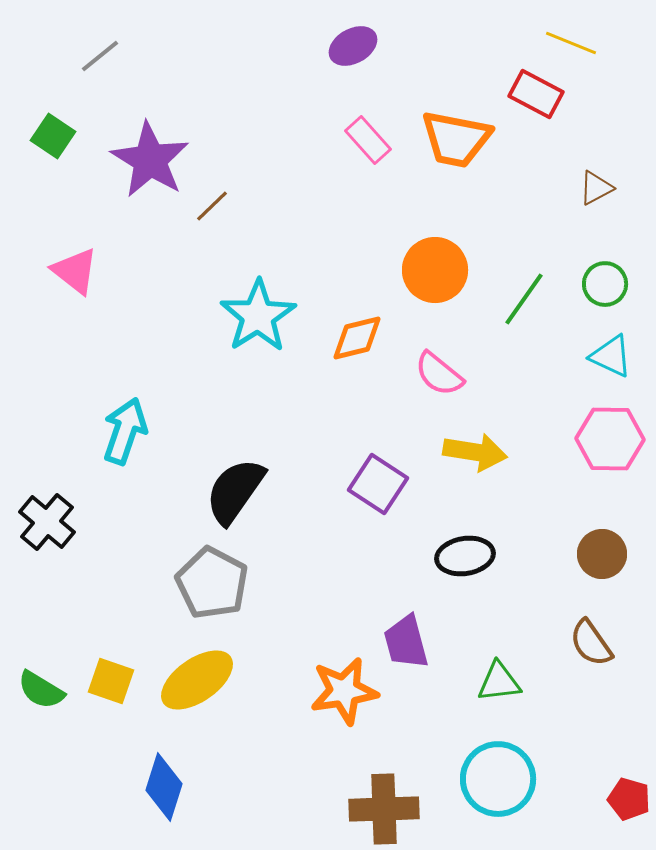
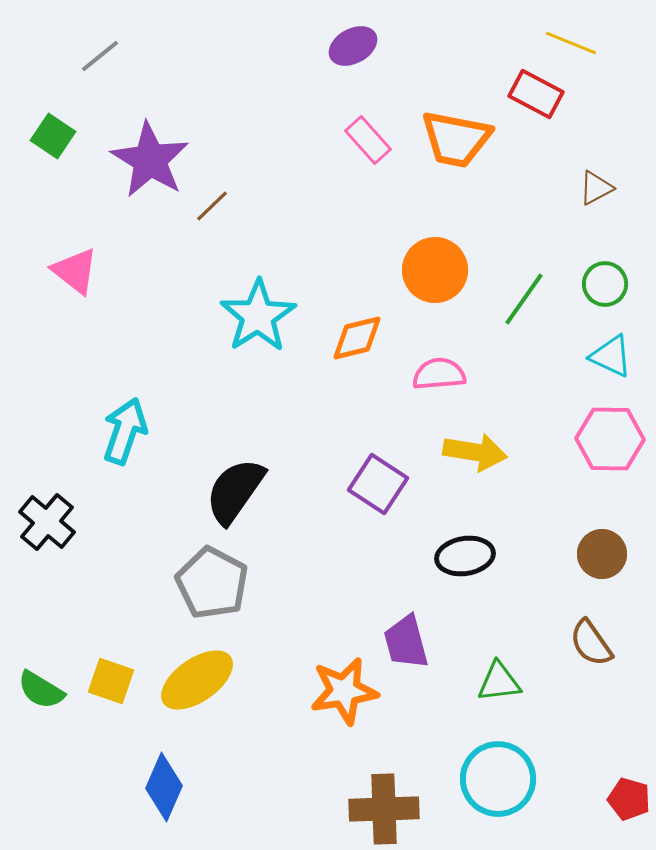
pink semicircle: rotated 136 degrees clockwise
blue diamond: rotated 6 degrees clockwise
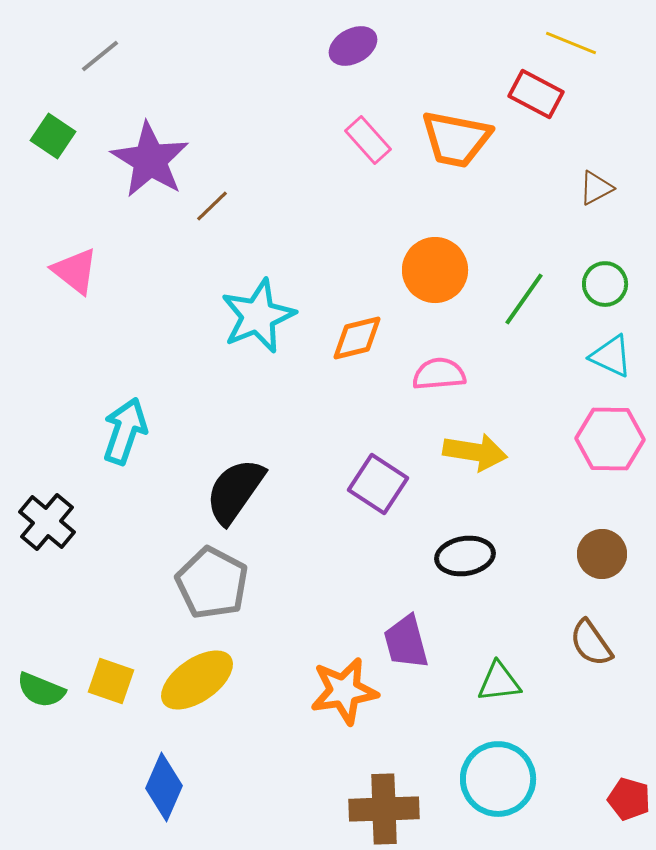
cyan star: rotated 10 degrees clockwise
green semicircle: rotated 9 degrees counterclockwise
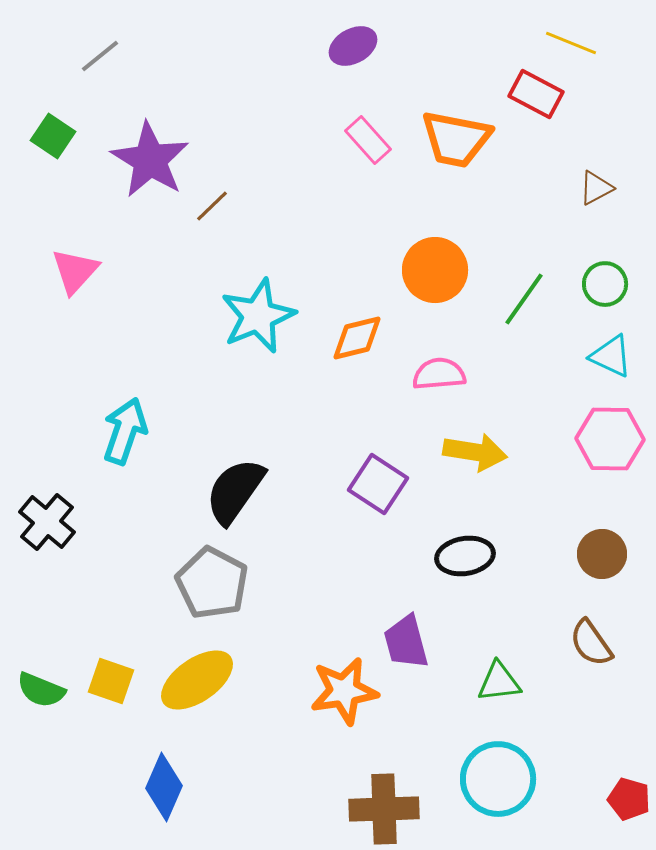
pink triangle: rotated 34 degrees clockwise
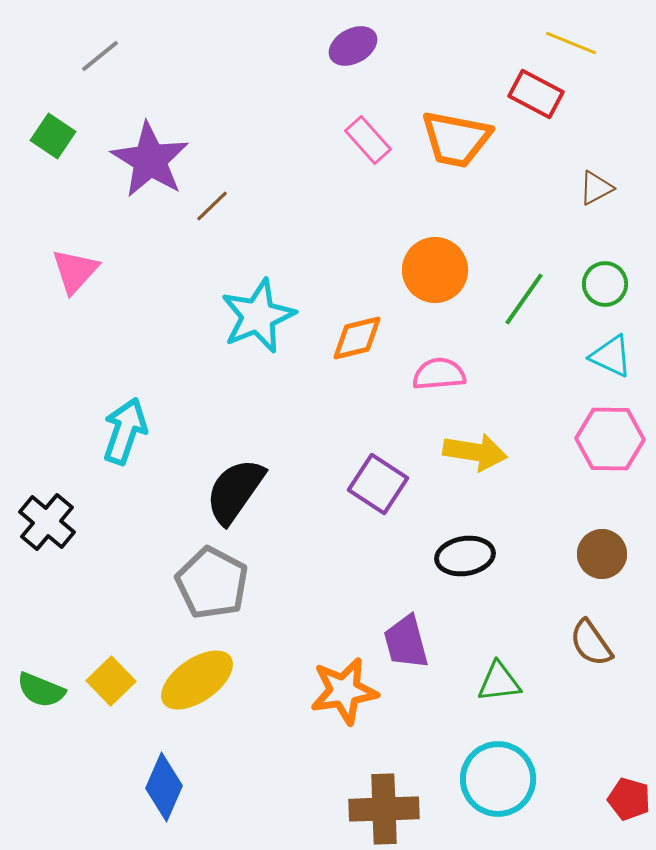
yellow square: rotated 27 degrees clockwise
